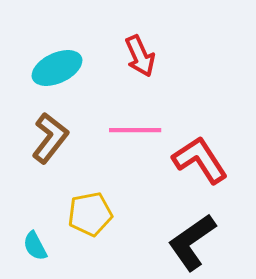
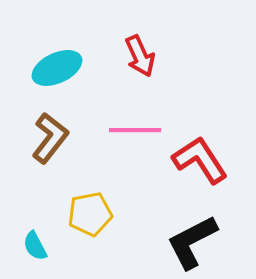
black L-shape: rotated 8 degrees clockwise
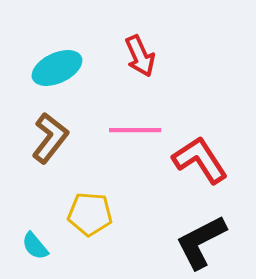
yellow pentagon: rotated 15 degrees clockwise
black L-shape: moved 9 px right
cyan semicircle: rotated 12 degrees counterclockwise
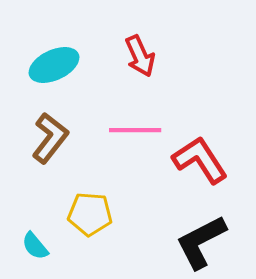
cyan ellipse: moved 3 px left, 3 px up
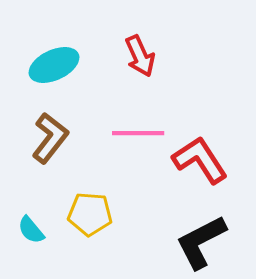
pink line: moved 3 px right, 3 px down
cyan semicircle: moved 4 px left, 16 px up
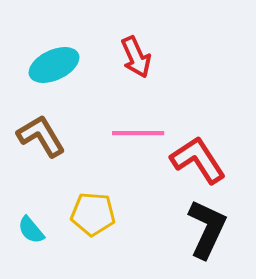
red arrow: moved 4 px left, 1 px down
brown L-shape: moved 9 px left, 2 px up; rotated 69 degrees counterclockwise
red L-shape: moved 2 px left
yellow pentagon: moved 3 px right
black L-shape: moved 6 px right, 13 px up; rotated 142 degrees clockwise
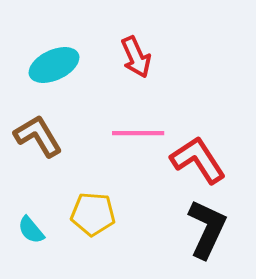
brown L-shape: moved 3 px left
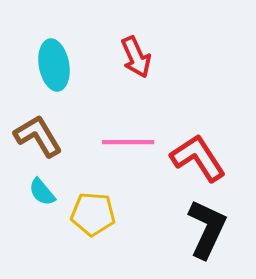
cyan ellipse: rotated 75 degrees counterclockwise
pink line: moved 10 px left, 9 px down
red L-shape: moved 2 px up
cyan semicircle: moved 11 px right, 38 px up
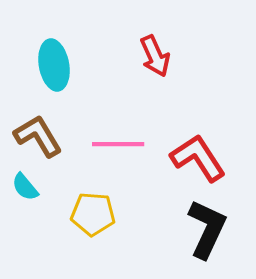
red arrow: moved 19 px right, 1 px up
pink line: moved 10 px left, 2 px down
cyan semicircle: moved 17 px left, 5 px up
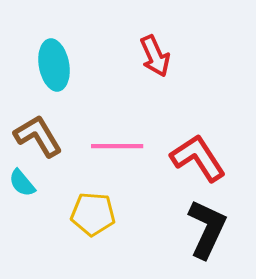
pink line: moved 1 px left, 2 px down
cyan semicircle: moved 3 px left, 4 px up
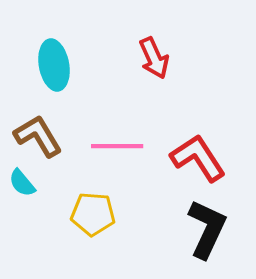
red arrow: moved 1 px left, 2 px down
